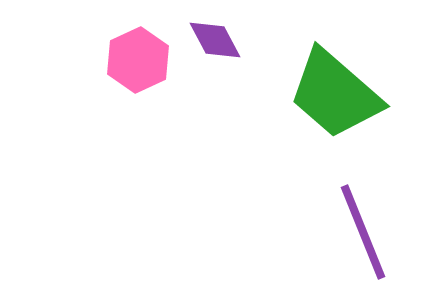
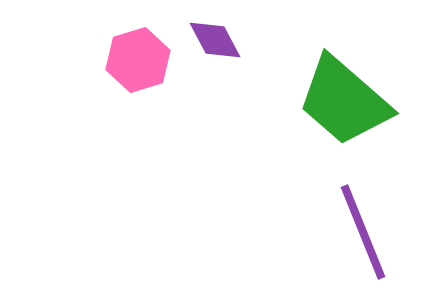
pink hexagon: rotated 8 degrees clockwise
green trapezoid: moved 9 px right, 7 px down
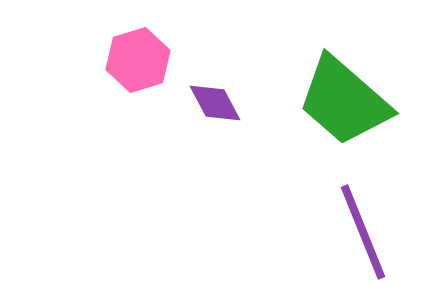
purple diamond: moved 63 px down
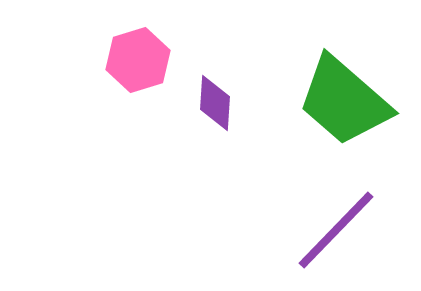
purple diamond: rotated 32 degrees clockwise
purple line: moved 27 px left, 2 px up; rotated 66 degrees clockwise
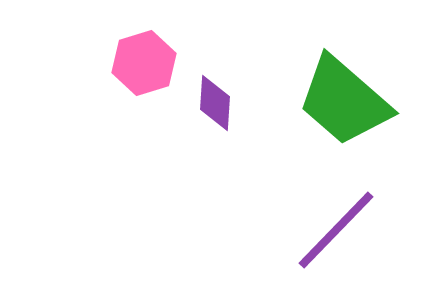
pink hexagon: moved 6 px right, 3 px down
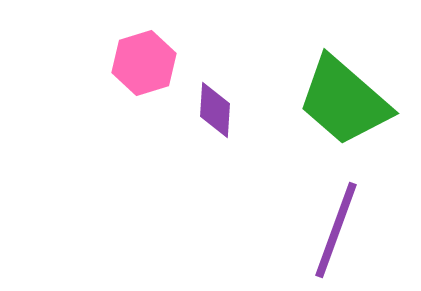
purple diamond: moved 7 px down
purple line: rotated 24 degrees counterclockwise
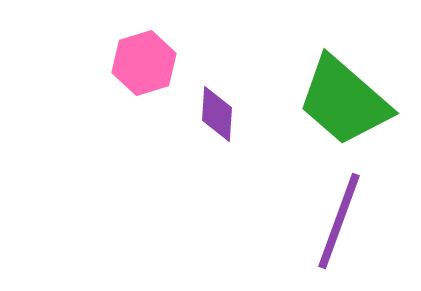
purple diamond: moved 2 px right, 4 px down
purple line: moved 3 px right, 9 px up
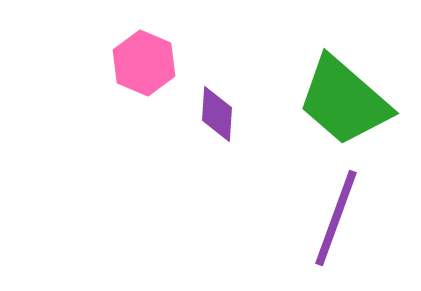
pink hexagon: rotated 20 degrees counterclockwise
purple line: moved 3 px left, 3 px up
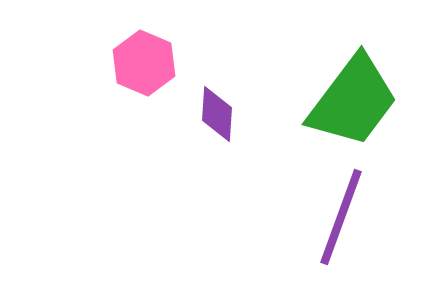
green trapezoid: moved 9 px right; rotated 94 degrees counterclockwise
purple line: moved 5 px right, 1 px up
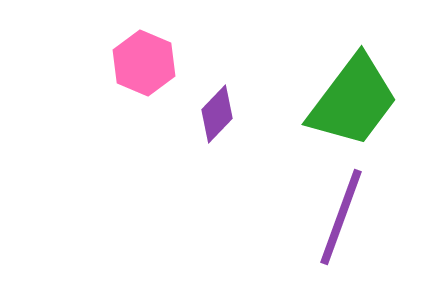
purple diamond: rotated 40 degrees clockwise
